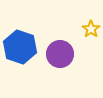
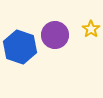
purple circle: moved 5 px left, 19 px up
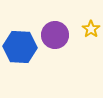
blue hexagon: rotated 16 degrees counterclockwise
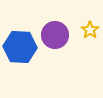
yellow star: moved 1 px left, 1 px down
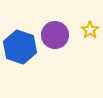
blue hexagon: rotated 16 degrees clockwise
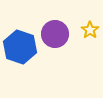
purple circle: moved 1 px up
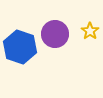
yellow star: moved 1 px down
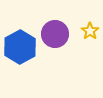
blue hexagon: rotated 12 degrees clockwise
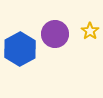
blue hexagon: moved 2 px down
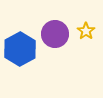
yellow star: moved 4 px left
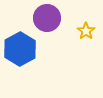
purple circle: moved 8 px left, 16 px up
